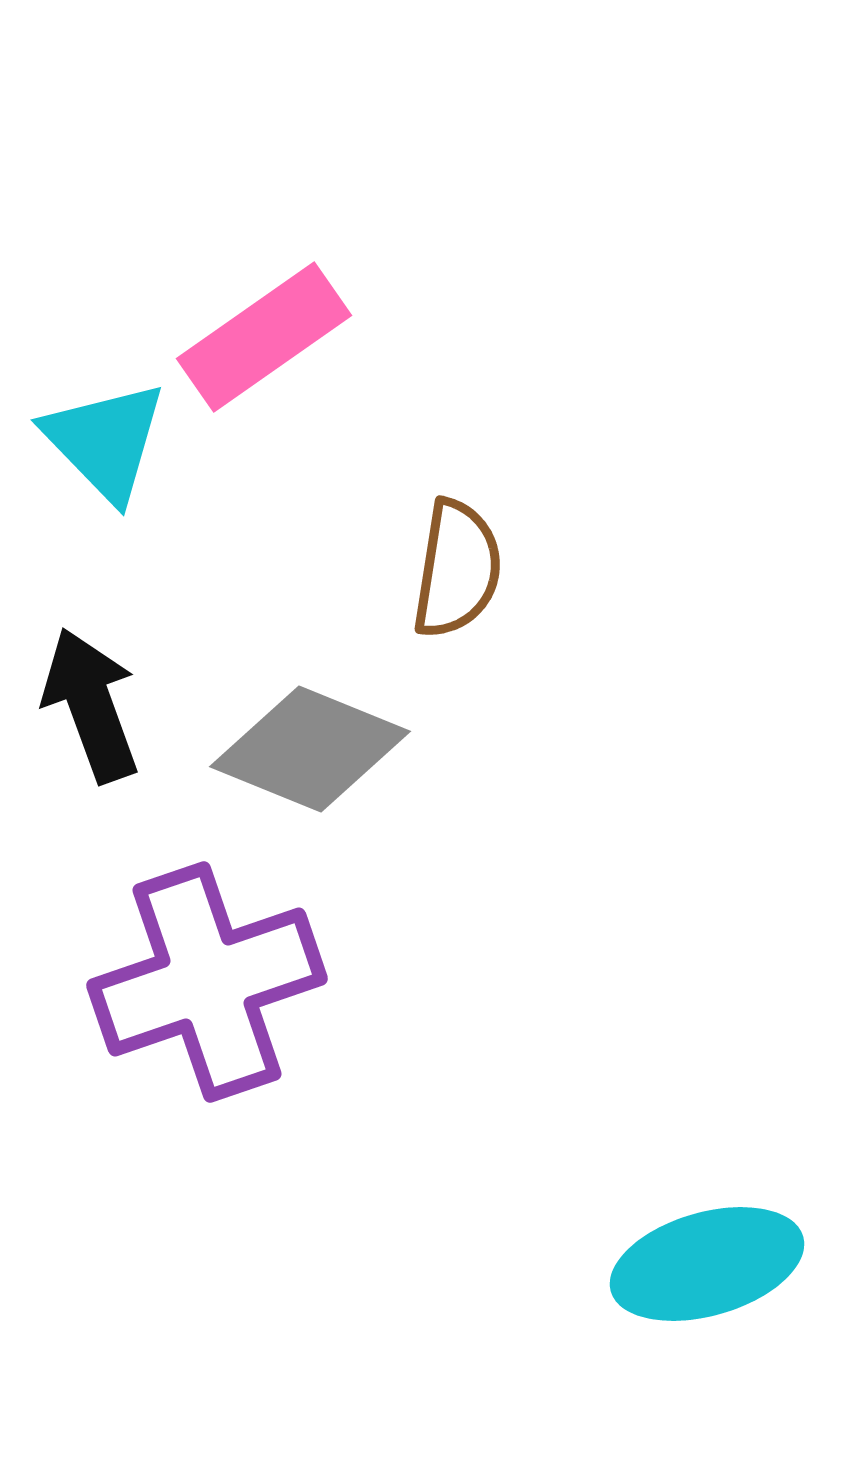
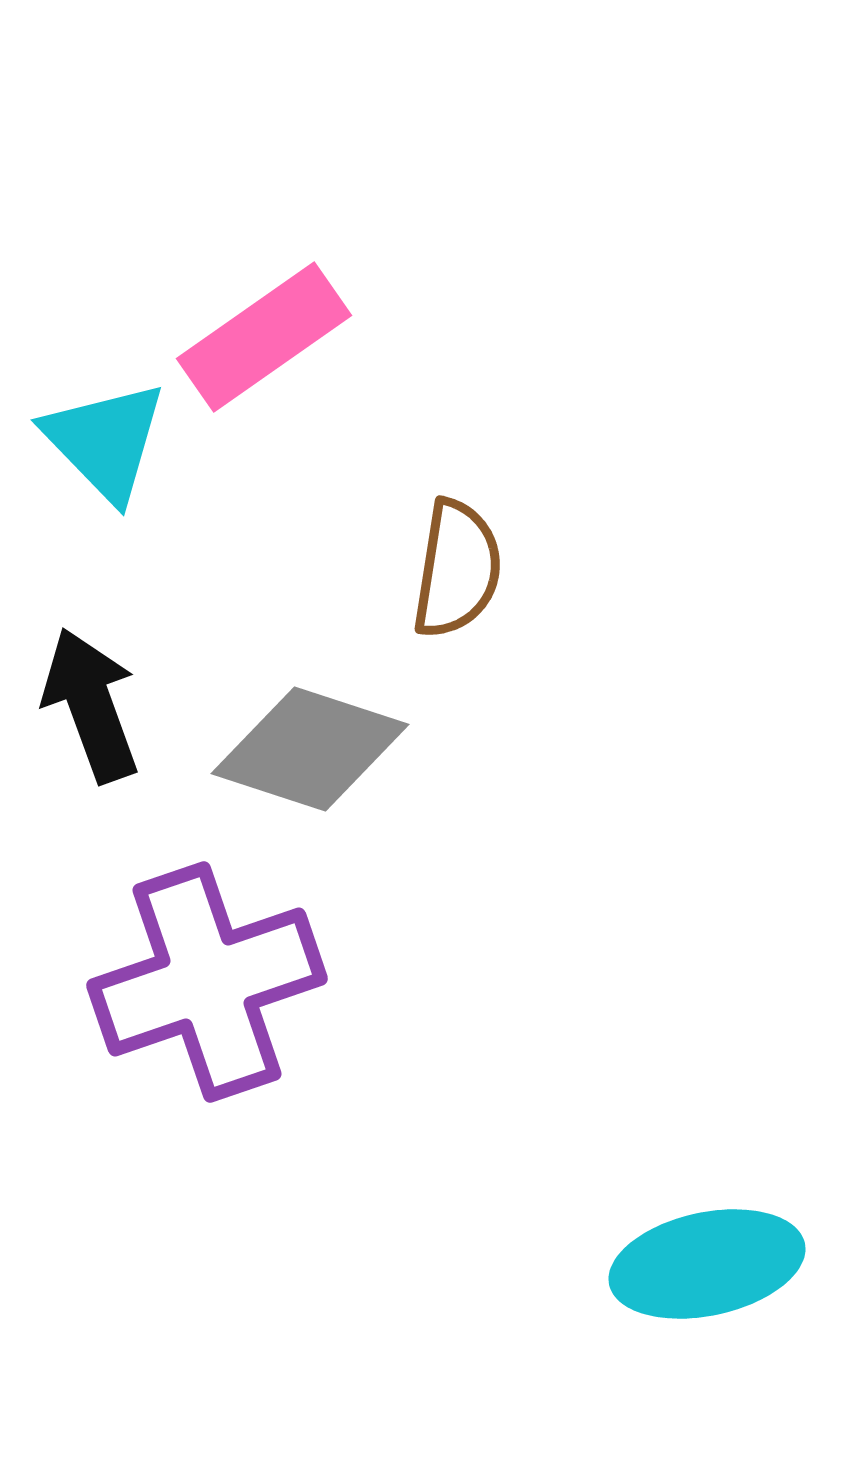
gray diamond: rotated 4 degrees counterclockwise
cyan ellipse: rotated 4 degrees clockwise
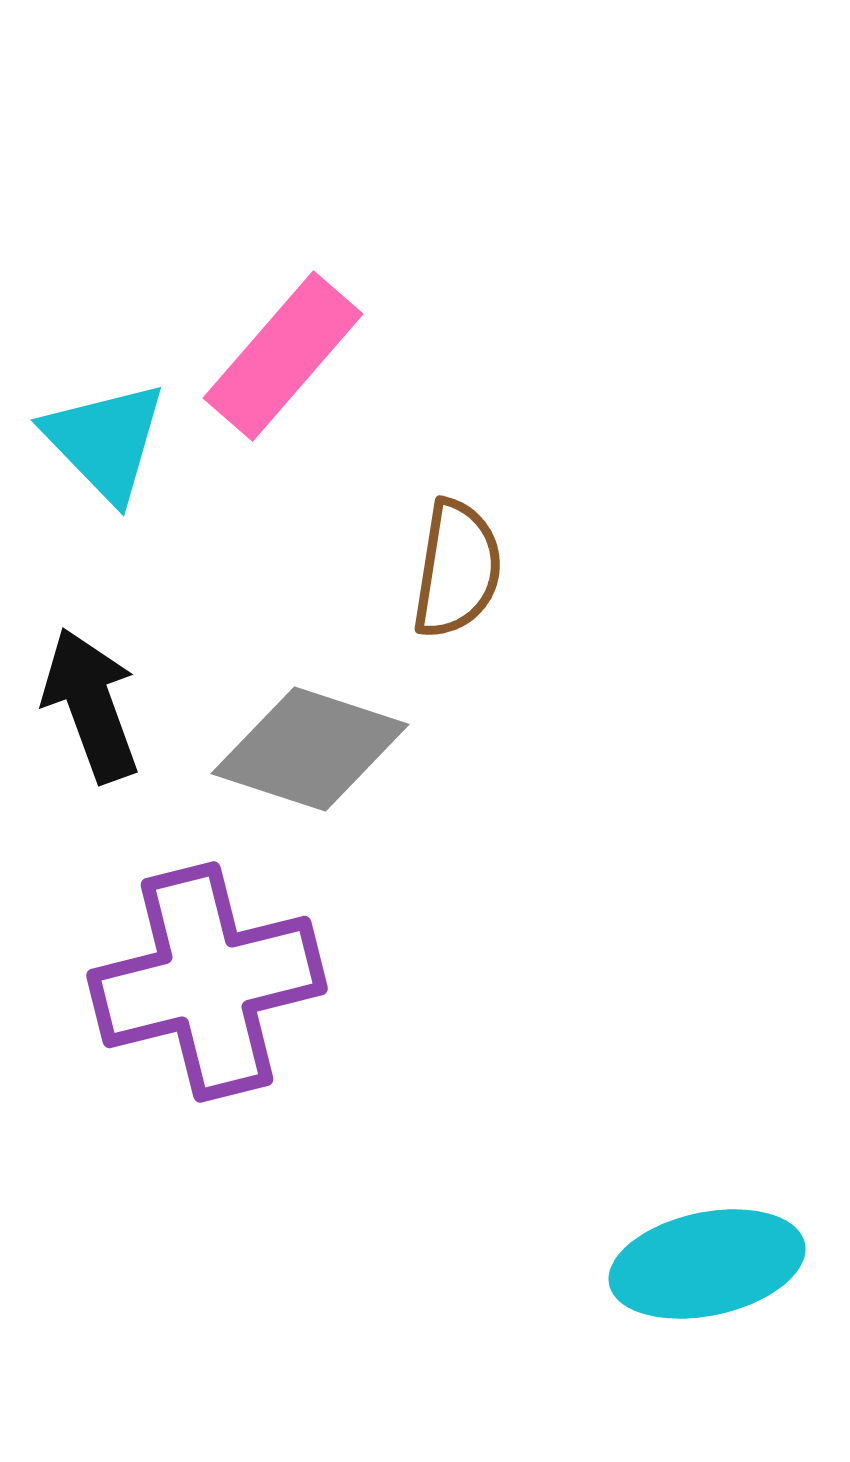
pink rectangle: moved 19 px right, 19 px down; rotated 14 degrees counterclockwise
purple cross: rotated 5 degrees clockwise
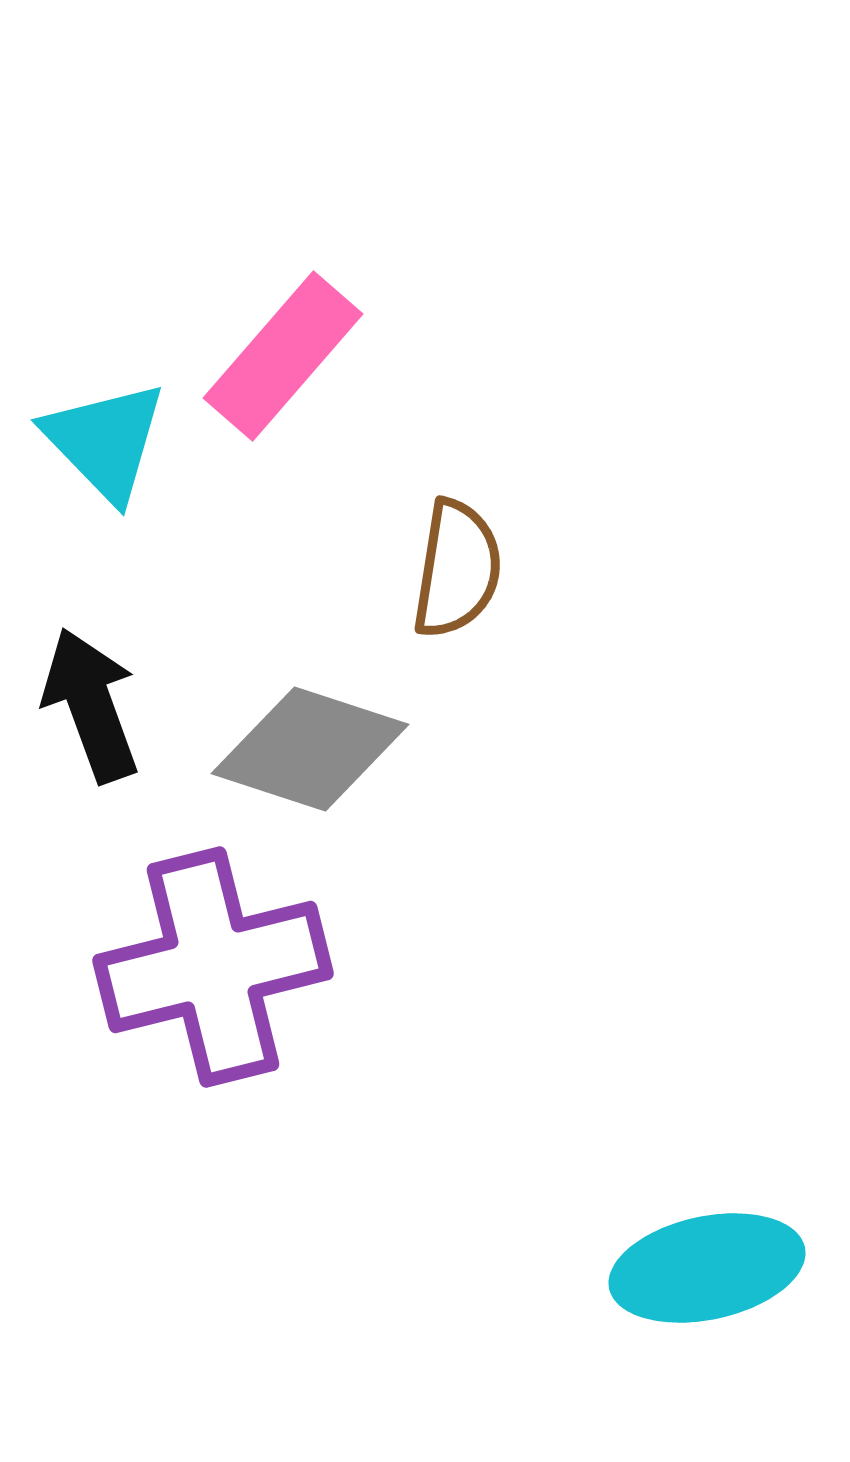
purple cross: moved 6 px right, 15 px up
cyan ellipse: moved 4 px down
